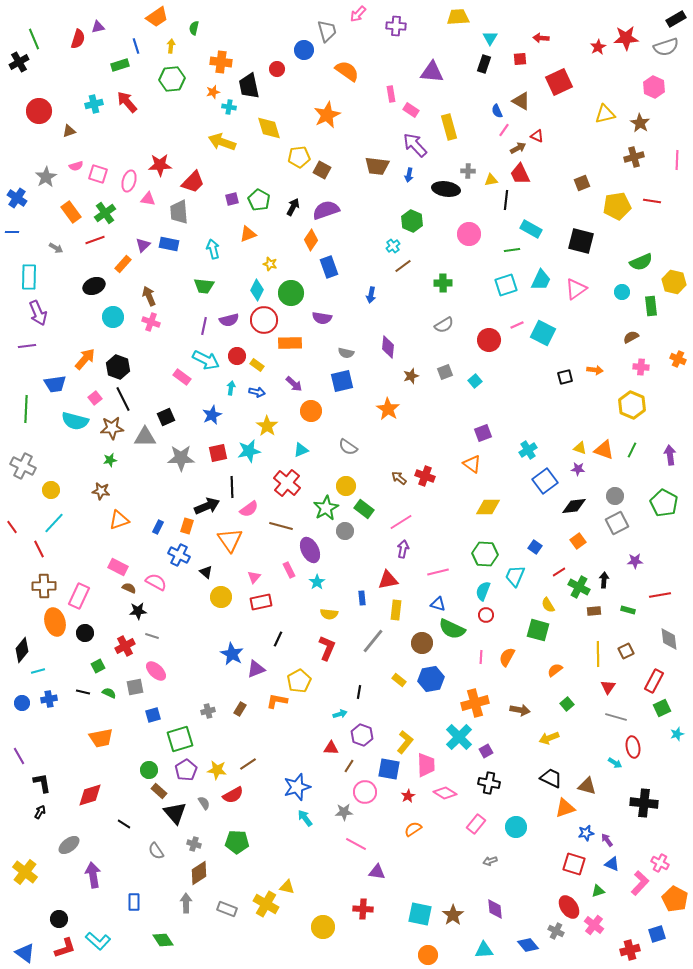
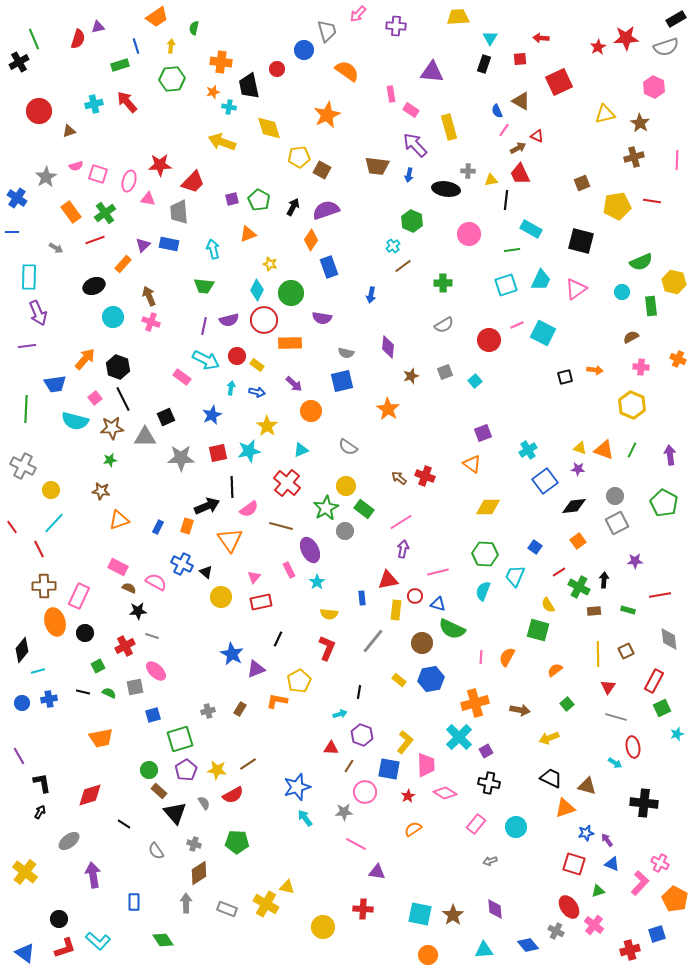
blue cross at (179, 555): moved 3 px right, 9 px down
red circle at (486, 615): moved 71 px left, 19 px up
gray ellipse at (69, 845): moved 4 px up
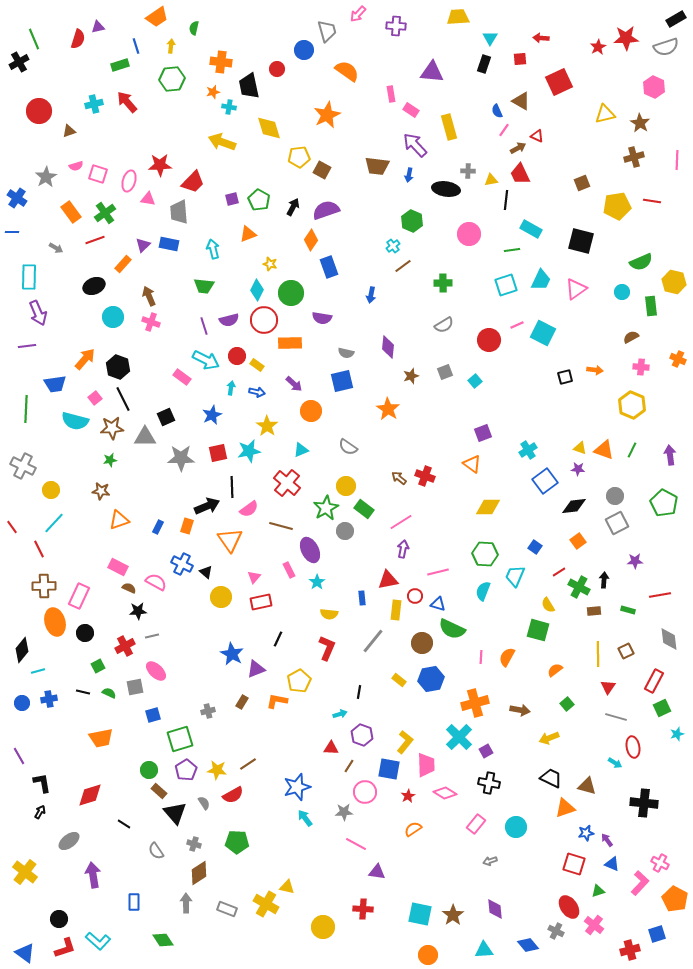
purple line at (204, 326): rotated 30 degrees counterclockwise
gray line at (152, 636): rotated 32 degrees counterclockwise
brown rectangle at (240, 709): moved 2 px right, 7 px up
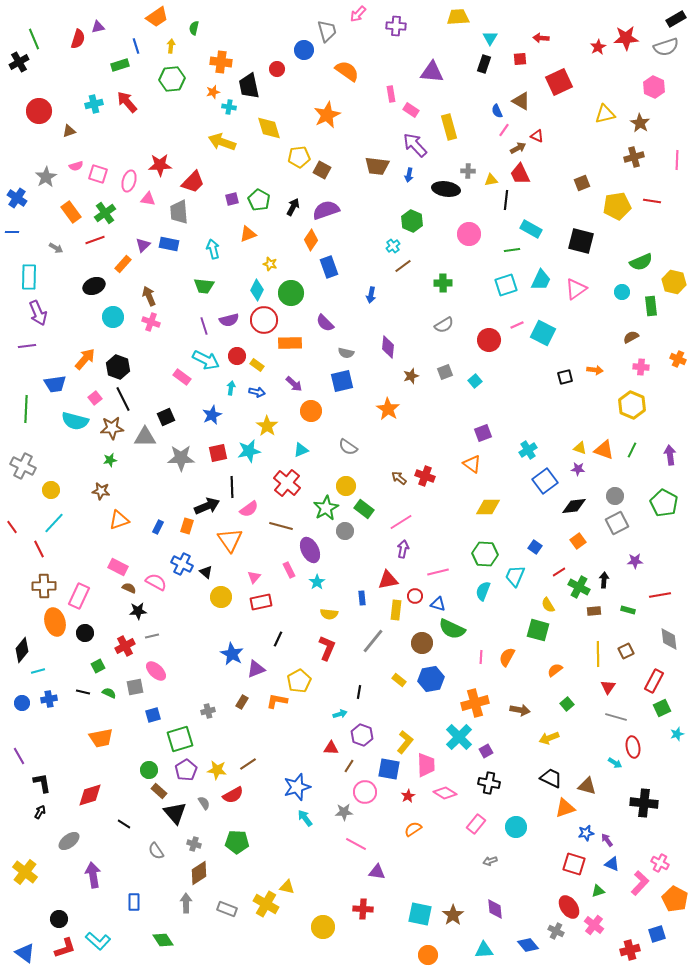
purple semicircle at (322, 318): moved 3 px right, 5 px down; rotated 36 degrees clockwise
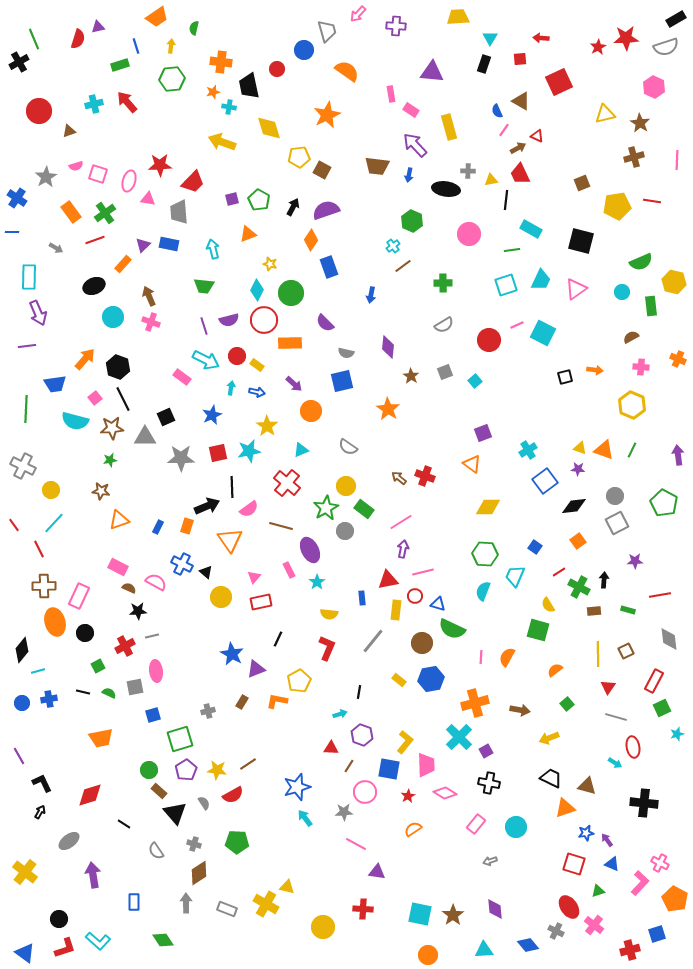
brown star at (411, 376): rotated 21 degrees counterclockwise
purple arrow at (670, 455): moved 8 px right
red line at (12, 527): moved 2 px right, 2 px up
pink line at (438, 572): moved 15 px left
pink ellipse at (156, 671): rotated 40 degrees clockwise
black L-shape at (42, 783): rotated 15 degrees counterclockwise
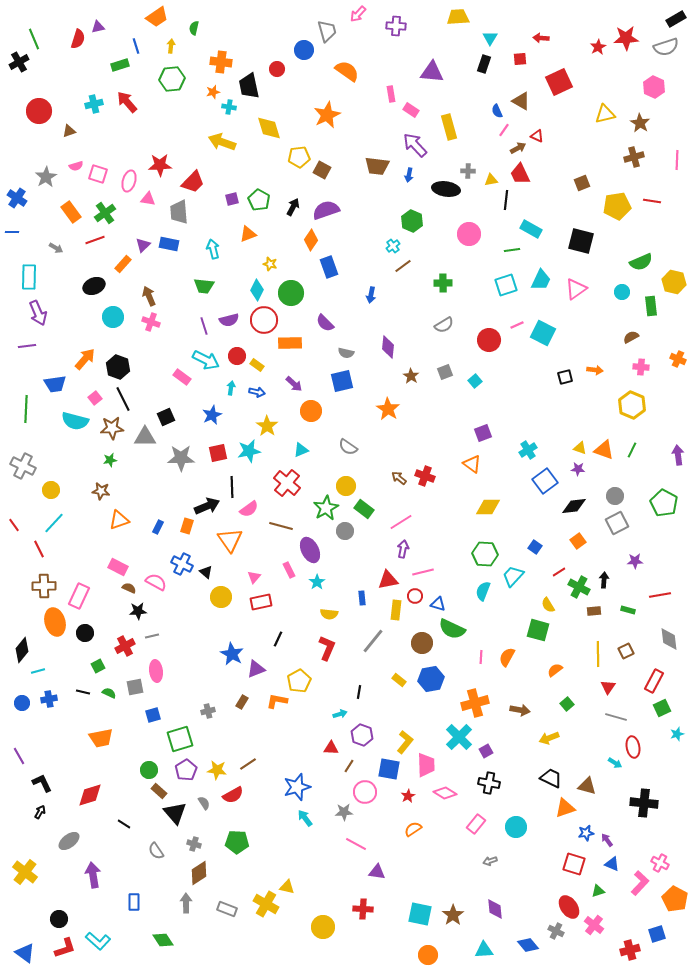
cyan trapezoid at (515, 576): moved 2 px left; rotated 20 degrees clockwise
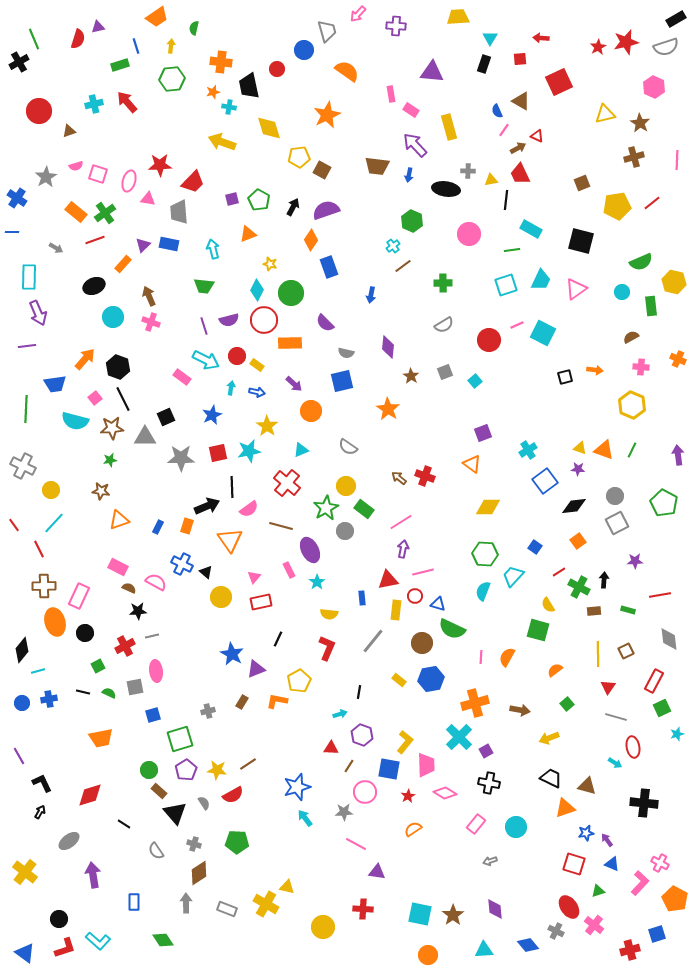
red star at (626, 38): moved 4 px down; rotated 10 degrees counterclockwise
red line at (652, 201): moved 2 px down; rotated 48 degrees counterclockwise
orange rectangle at (71, 212): moved 5 px right; rotated 15 degrees counterclockwise
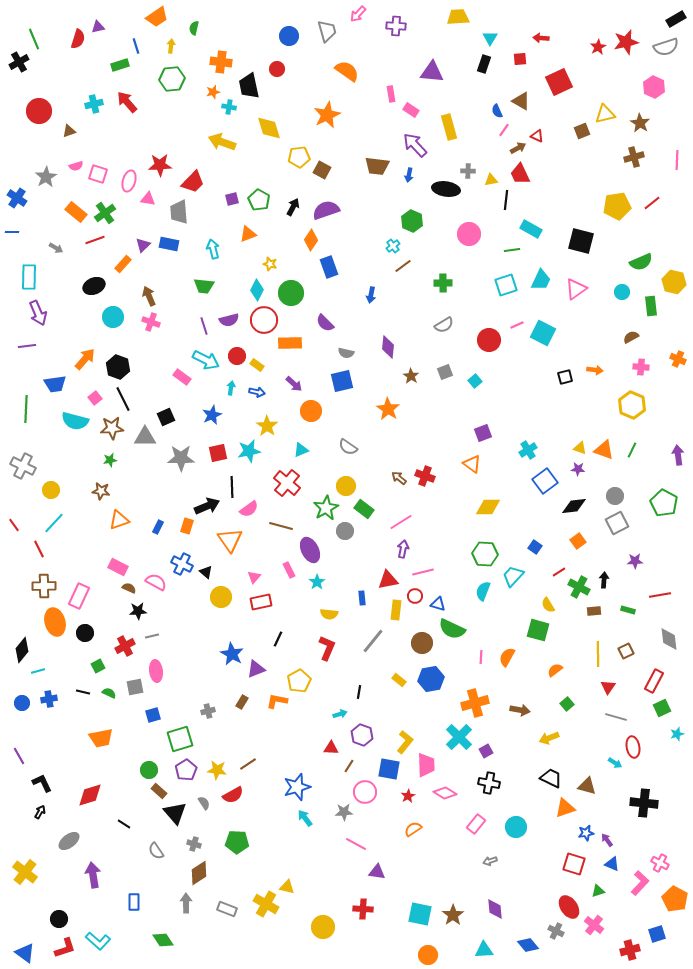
blue circle at (304, 50): moved 15 px left, 14 px up
brown square at (582, 183): moved 52 px up
